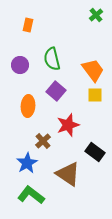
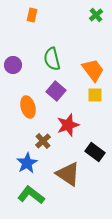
orange rectangle: moved 4 px right, 10 px up
purple circle: moved 7 px left
orange ellipse: moved 1 px down; rotated 20 degrees counterclockwise
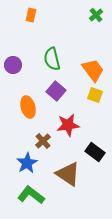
orange rectangle: moved 1 px left
yellow square: rotated 21 degrees clockwise
red star: rotated 10 degrees clockwise
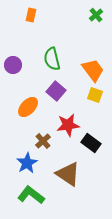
orange ellipse: rotated 60 degrees clockwise
black rectangle: moved 4 px left, 9 px up
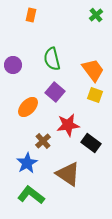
purple square: moved 1 px left, 1 px down
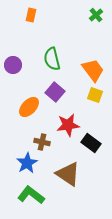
orange ellipse: moved 1 px right
brown cross: moved 1 px left, 1 px down; rotated 35 degrees counterclockwise
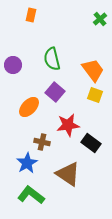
green cross: moved 4 px right, 4 px down
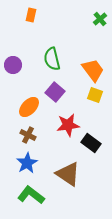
brown cross: moved 14 px left, 7 px up; rotated 14 degrees clockwise
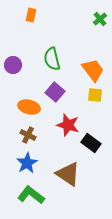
yellow square: rotated 14 degrees counterclockwise
orange ellipse: rotated 60 degrees clockwise
red star: rotated 25 degrees clockwise
